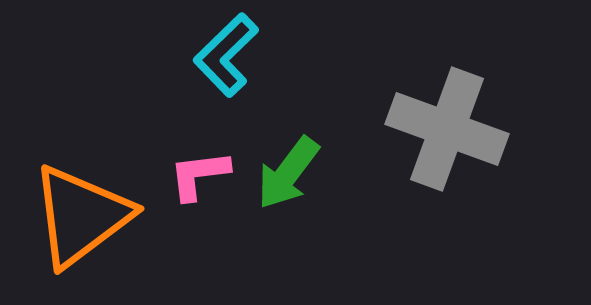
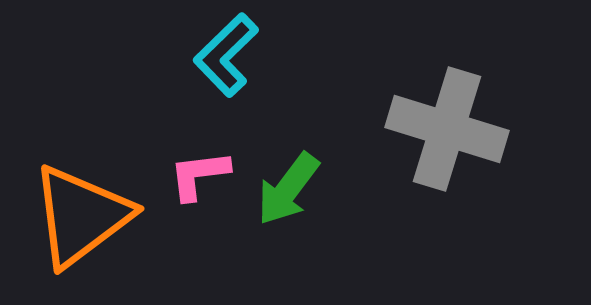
gray cross: rotated 3 degrees counterclockwise
green arrow: moved 16 px down
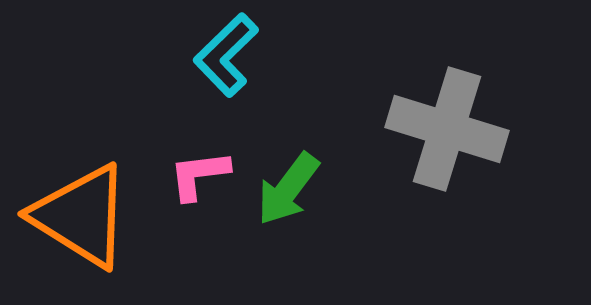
orange triangle: rotated 51 degrees counterclockwise
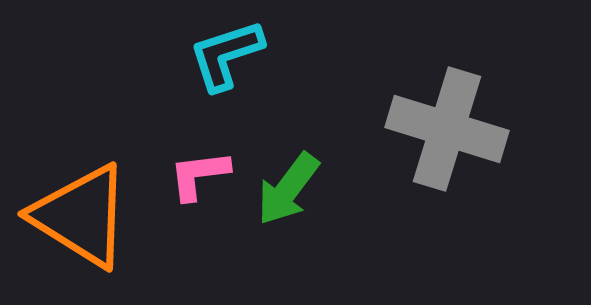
cyan L-shape: rotated 26 degrees clockwise
